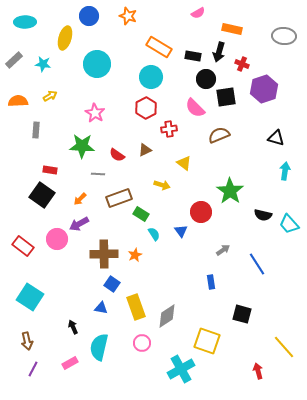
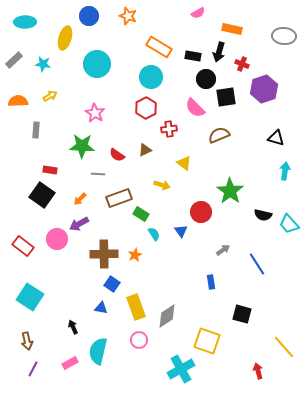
pink circle at (142, 343): moved 3 px left, 3 px up
cyan semicircle at (99, 347): moved 1 px left, 4 px down
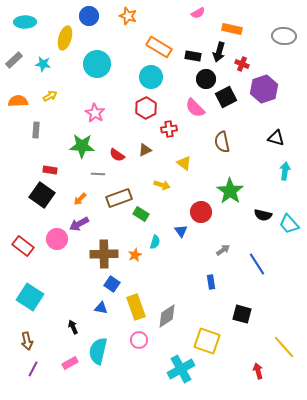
black square at (226, 97): rotated 20 degrees counterclockwise
brown semicircle at (219, 135): moved 3 px right, 7 px down; rotated 80 degrees counterclockwise
cyan semicircle at (154, 234): moved 1 px right, 8 px down; rotated 48 degrees clockwise
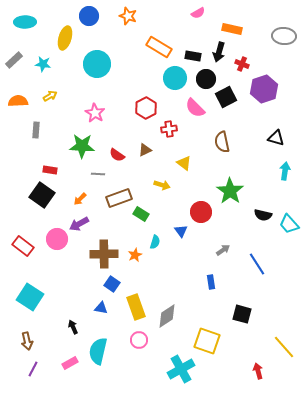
cyan circle at (151, 77): moved 24 px right, 1 px down
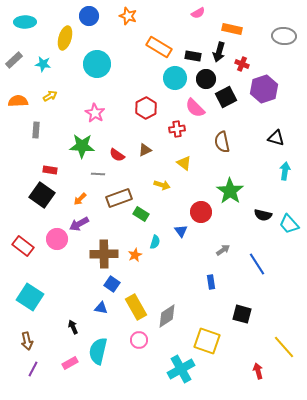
red cross at (169, 129): moved 8 px right
yellow rectangle at (136, 307): rotated 10 degrees counterclockwise
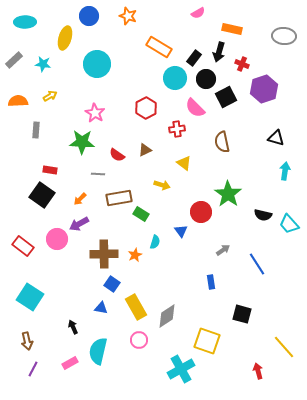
black rectangle at (193, 56): moved 1 px right, 2 px down; rotated 63 degrees counterclockwise
green star at (82, 146): moved 4 px up
green star at (230, 191): moved 2 px left, 3 px down
brown rectangle at (119, 198): rotated 10 degrees clockwise
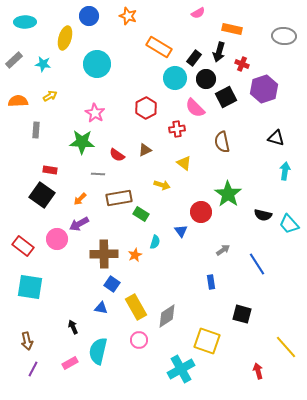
cyan square at (30, 297): moved 10 px up; rotated 24 degrees counterclockwise
yellow line at (284, 347): moved 2 px right
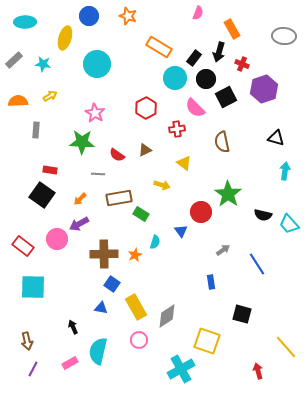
pink semicircle at (198, 13): rotated 40 degrees counterclockwise
orange rectangle at (232, 29): rotated 48 degrees clockwise
cyan square at (30, 287): moved 3 px right; rotated 8 degrees counterclockwise
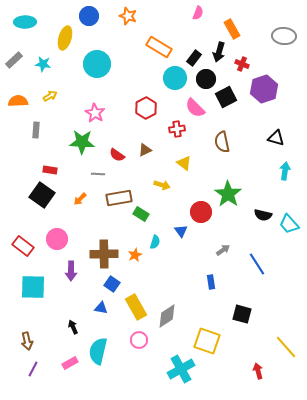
purple arrow at (79, 224): moved 8 px left, 47 px down; rotated 60 degrees counterclockwise
